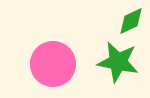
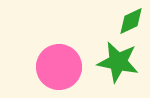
pink circle: moved 6 px right, 3 px down
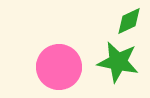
green diamond: moved 2 px left
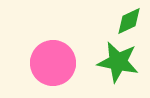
pink circle: moved 6 px left, 4 px up
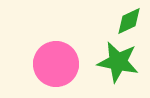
pink circle: moved 3 px right, 1 px down
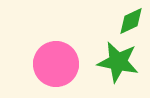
green diamond: moved 2 px right
